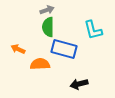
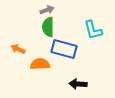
black arrow: moved 1 px left; rotated 18 degrees clockwise
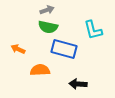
green semicircle: rotated 78 degrees counterclockwise
orange semicircle: moved 6 px down
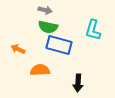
gray arrow: moved 2 px left; rotated 32 degrees clockwise
cyan L-shape: rotated 30 degrees clockwise
blue rectangle: moved 5 px left, 4 px up
black arrow: moved 1 px up; rotated 90 degrees counterclockwise
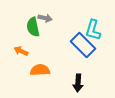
gray arrow: moved 8 px down
green semicircle: moved 15 px left; rotated 66 degrees clockwise
blue rectangle: moved 24 px right; rotated 30 degrees clockwise
orange arrow: moved 3 px right, 2 px down
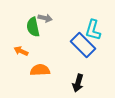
black arrow: rotated 12 degrees clockwise
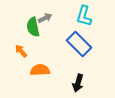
gray arrow: rotated 40 degrees counterclockwise
cyan L-shape: moved 9 px left, 14 px up
blue rectangle: moved 4 px left, 1 px up
orange arrow: rotated 24 degrees clockwise
